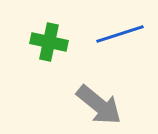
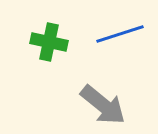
gray arrow: moved 4 px right
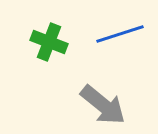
green cross: rotated 9 degrees clockwise
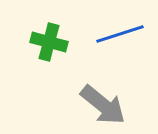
green cross: rotated 6 degrees counterclockwise
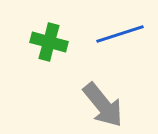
gray arrow: rotated 12 degrees clockwise
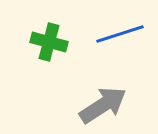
gray arrow: rotated 84 degrees counterclockwise
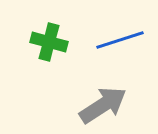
blue line: moved 6 px down
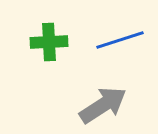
green cross: rotated 18 degrees counterclockwise
